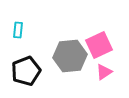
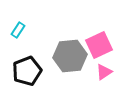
cyan rectangle: rotated 28 degrees clockwise
black pentagon: moved 1 px right
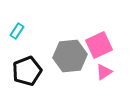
cyan rectangle: moved 1 px left, 1 px down
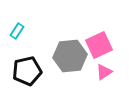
black pentagon: rotated 8 degrees clockwise
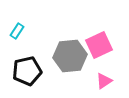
pink triangle: moved 9 px down
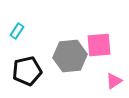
pink square: rotated 20 degrees clockwise
pink triangle: moved 10 px right
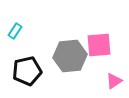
cyan rectangle: moved 2 px left
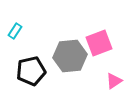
pink square: moved 2 px up; rotated 16 degrees counterclockwise
black pentagon: moved 4 px right
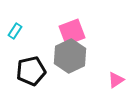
pink square: moved 27 px left, 11 px up
gray hexagon: rotated 20 degrees counterclockwise
pink triangle: moved 2 px right, 1 px up
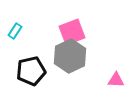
pink triangle: rotated 36 degrees clockwise
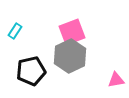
pink triangle: rotated 12 degrees counterclockwise
